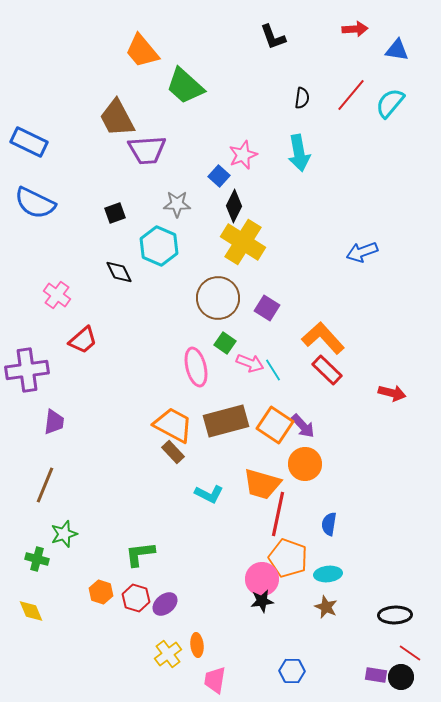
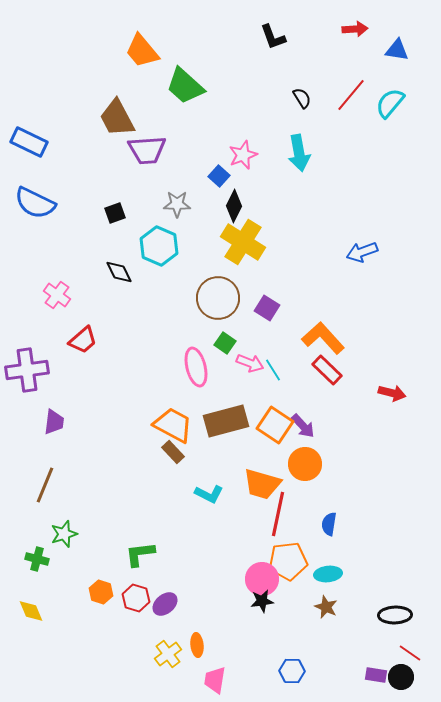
black semicircle at (302, 98): rotated 40 degrees counterclockwise
orange pentagon at (288, 558): moved 3 px down; rotated 27 degrees counterclockwise
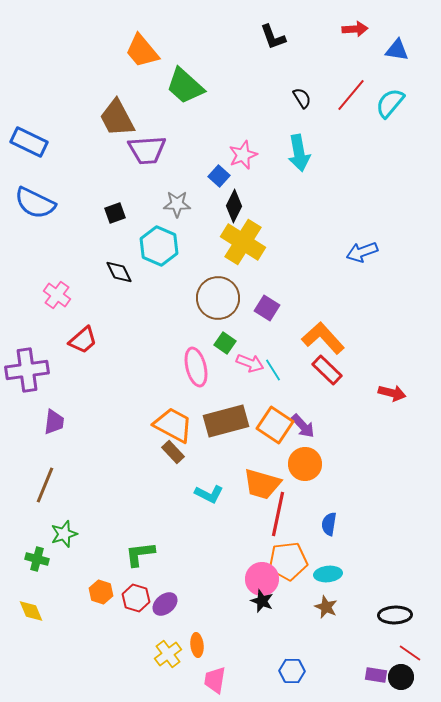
black star at (262, 601): rotated 30 degrees clockwise
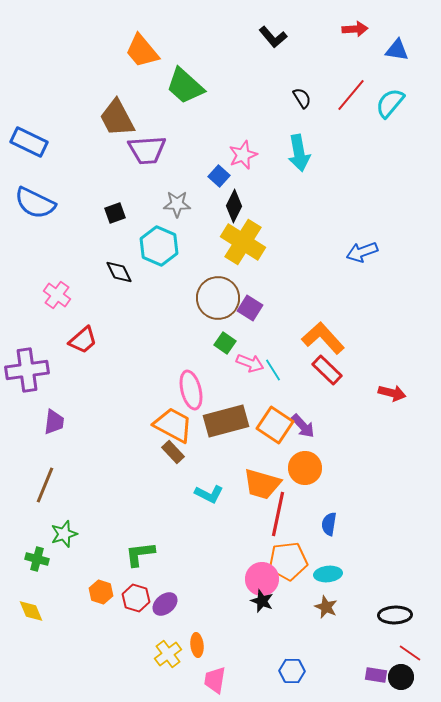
black L-shape at (273, 37): rotated 20 degrees counterclockwise
purple square at (267, 308): moved 17 px left
pink ellipse at (196, 367): moved 5 px left, 23 px down
orange circle at (305, 464): moved 4 px down
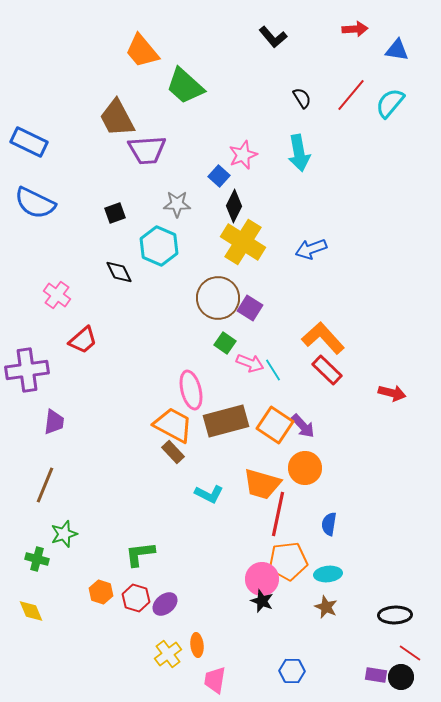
blue arrow at (362, 252): moved 51 px left, 3 px up
